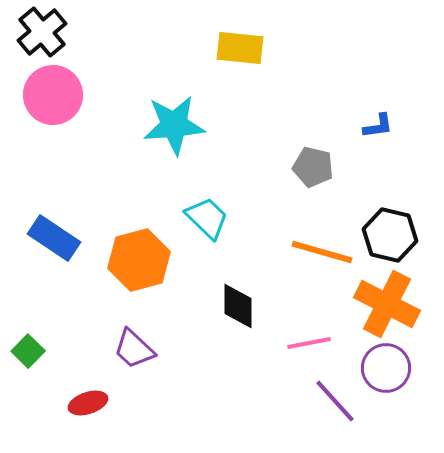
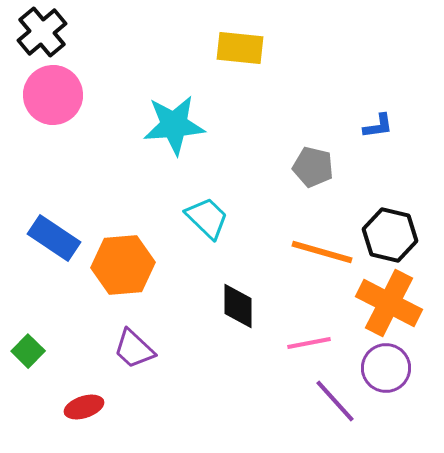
orange hexagon: moved 16 px left, 5 px down; rotated 10 degrees clockwise
orange cross: moved 2 px right, 1 px up
red ellipse: moved 4 px left, 4 px down
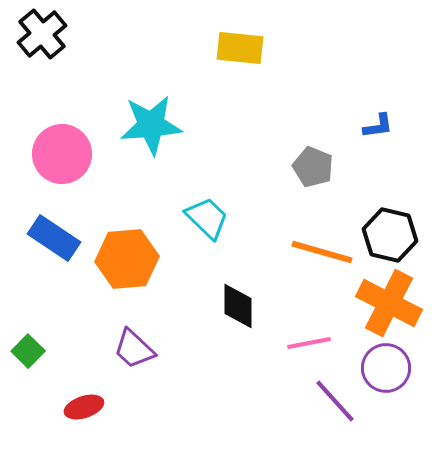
black cross: moved 2 px down
pink circle: moved 9 px right, 59 px down
cyan star: moved 23 px left
gray pentagon: rotated 9 degrees clockwise
orange hexagon: moved 4 px right, 6 px up
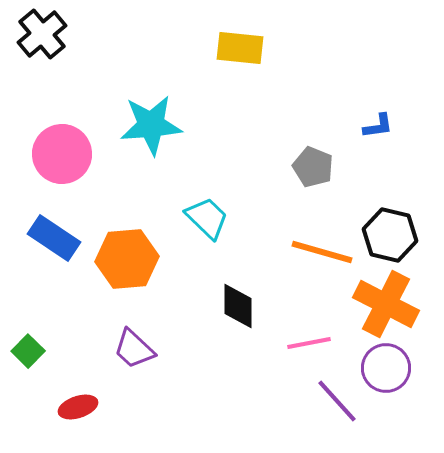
orange cross: moved 3 px left, 1 px down
purple line: moved 2 px right
red ellipse: moved 6 px left
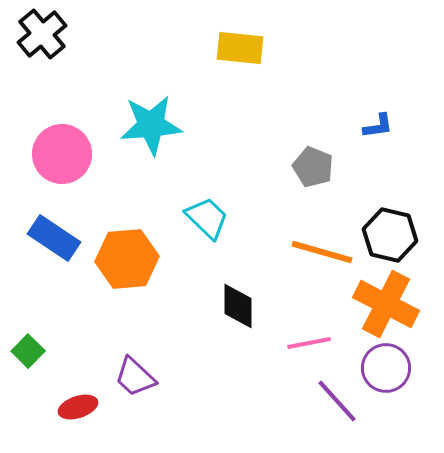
purple trapezoid: moved 1 px right, 28 px down
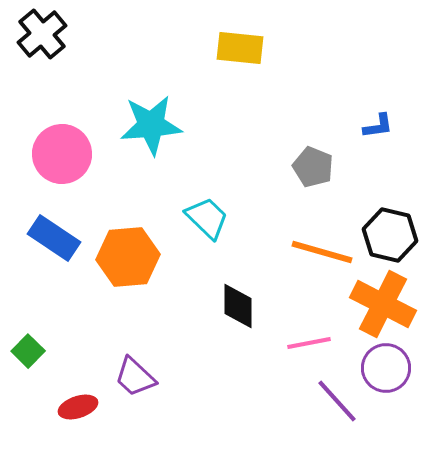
orange hexagon: moved 1 px right, 2 px up
orange cross: moved 3 px left
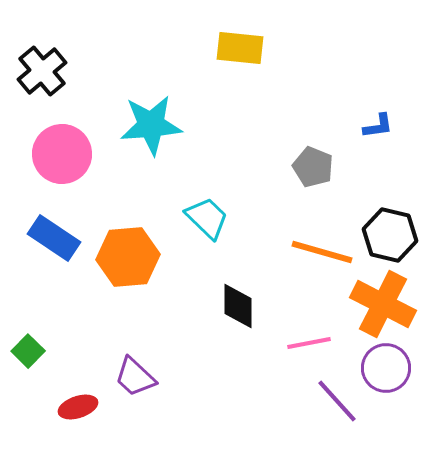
black cross: moved 37 px down
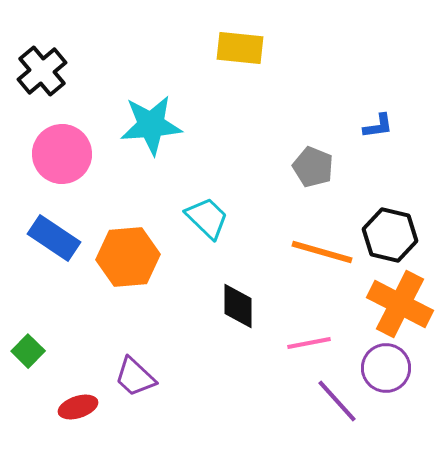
orange cross: moved 17 px right
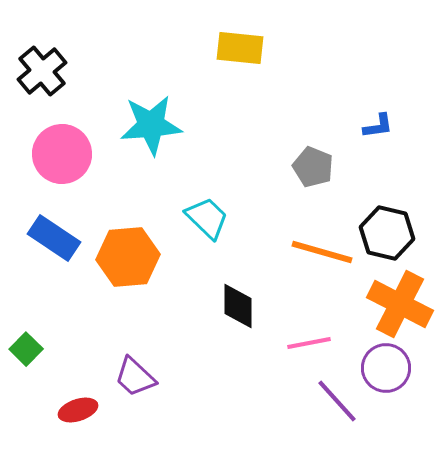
black hexagon: moved 3 px left, 2 px up
green square: moved 2 px left, 2 px up
red ellipse: moved 3 px down
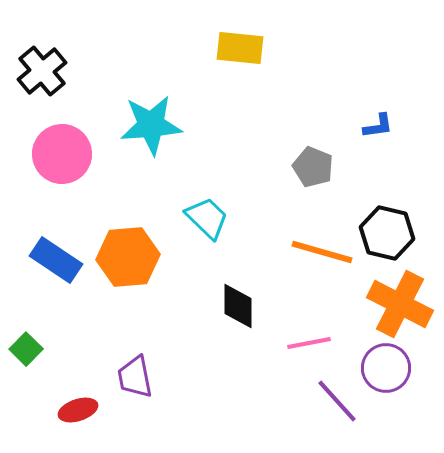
blue rectangle: moved 2 px right, 22 px down
purple trapezoid: rotated 36 degrees clockwise
